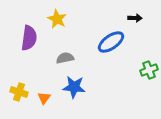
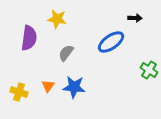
yellow star: rotated 18 degrees counterclockwise
gray semicircle: moved 1 px right, 5 px up; rotated 42 degrees counterclockwise
green cross: rotated 36 degrees counterclockwise
orange triangle: moved 4 px right, 12 px up
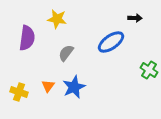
purple semicircle: moved 2 px left
blue star: rotated 30 degrees counterclockwise
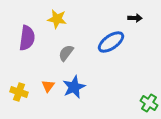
green cross: moved 33 px down
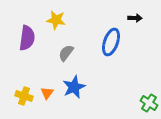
yellow star: moved 1 px left, 1 px down
blue ellipse: rotated 36 degrees counterclockwise
orange triangle: moved 1 px left, 7 px down
yellow cross: moved 5 px right, 4 px down
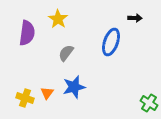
yellow star: moved 2 px right, 1 px up; rotated 24 degrees clockwise
purple semicircle: moved 5 px up
blue star: rotated 10 degrees clockwise
yellow cross: moved 1 px right, 2 px down
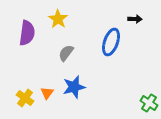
black arrow: moved 1 px down
yellow cross: rotated 18 degrees clockwise
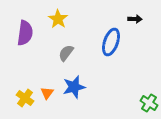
purple semicircle: moved 2 px left
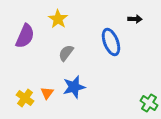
purple semicircle: moved 3 px down; rotated 15 degrees clockwise
blue ellipse: rotated 40 degrees counterclockwise
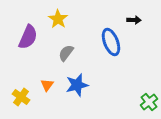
black arrow: moved 1 px left, 1 px down
purple semicircle: moved 3 px right, 1 px down
blue star: moved 3 px right, 2 px up
orange triangle: moved 8 px up
yellow cross: moved 4 px left, 1 px up
green cross: moved 1 px up; rotated 18 degrees clockwise
